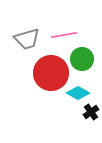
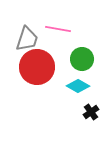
pink line: moved 6 px left, 6 px up; rotated 20 degrees clockwise
gray trapezoid: rotated 56 degrees counterclockwise
red circle: moved 14 px left, 6 px up
cyan diamond: moved 7 px up
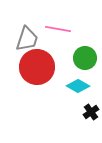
green circle: moved 3 px right, 1 px up
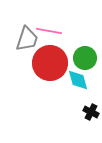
pink line: moved 9 px left, 2 px down
red circle: moved 13 px right, 4 px up
cyan diamond: moved 6 px up; rotated 45 degrees clockwise
black cross: rotated 28 degrees counterclockwise
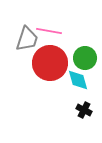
black cross: moved 7 px left, 2 px up
